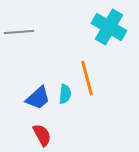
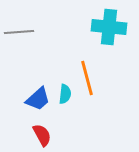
cyan cross: rotated 24 degrees counterclockwise
blue trapezoid: moved 1 px down
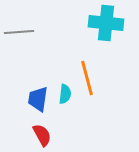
cyan cross: moved 3 px left, 4 px up
blue trapezoid: rotated 140 degrees clockwise
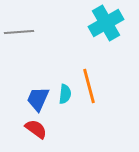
cyan cross: rotated 36 degrees counterclockwise
orange line: moved 2 px right, 8 px down
blue trapezoid: rotated 16 degrees clockwise
red semicircle: moved 6 px left, 6 px up; rotated 25 degrees counterclockwise
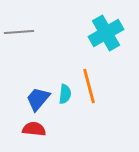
cyan cross: moved 10 px down
blue trapezoid: rotated 16 degrees clockwise
red semicircle: moved 2 px left; rotated 30 degrees counterclockwise
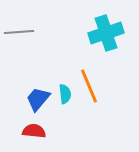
cyan cross: rotated 12 degrees clockwise
orange line: rotated 8 degrees counterclockwise
cyan semicircle: rotated 12 degrees counterclockwise
red semicircle: moved 2 px down
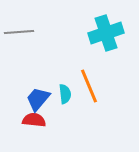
red semicircle: moved 11 px up
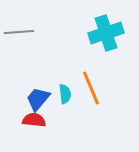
orange line: moved 2 px right, 2 px down
